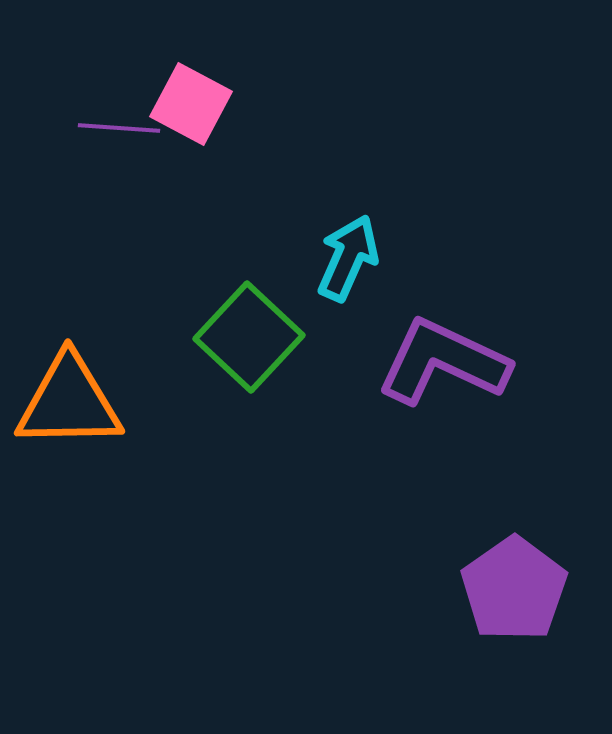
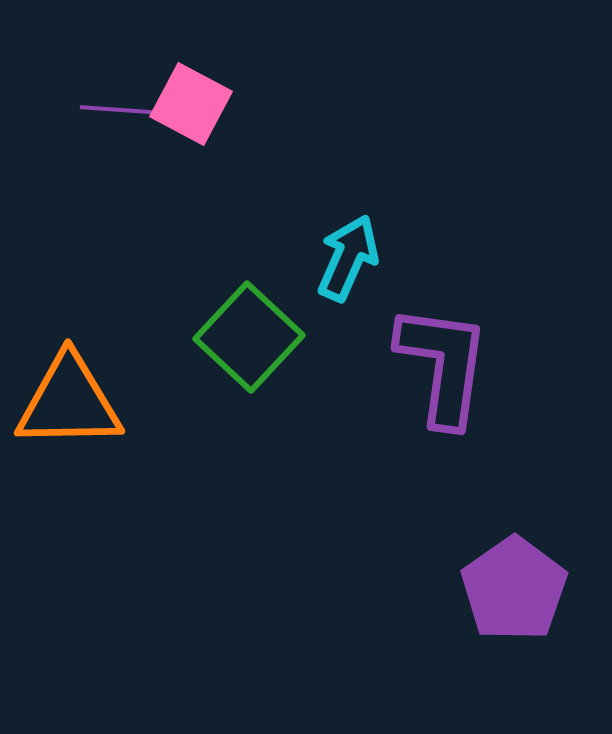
purple line: moved 2 px right, 18 px up
purple L-shape: moved 3 px down; rotated 73 degrees clockwise
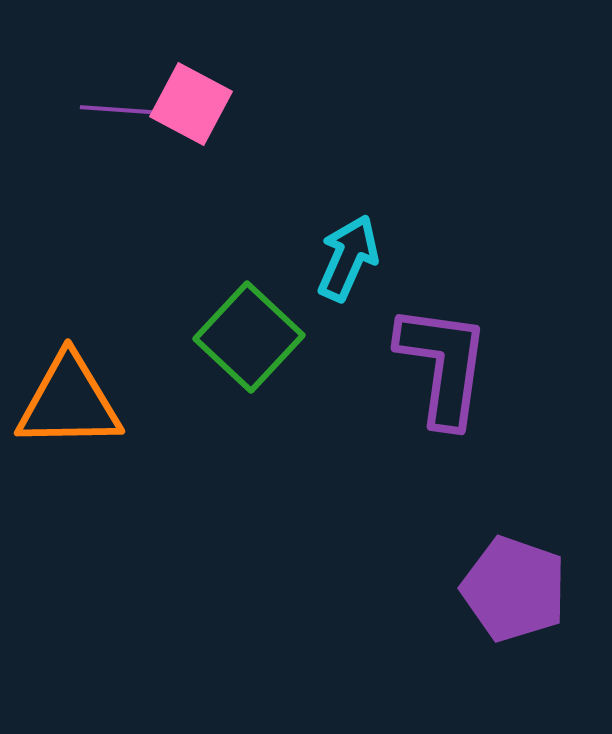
purple pentagon: rotated 18 degrees counterclockwise
